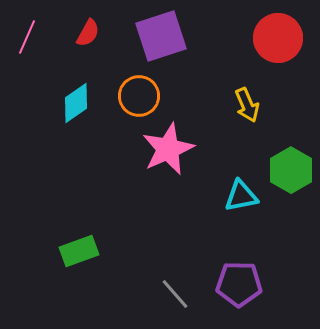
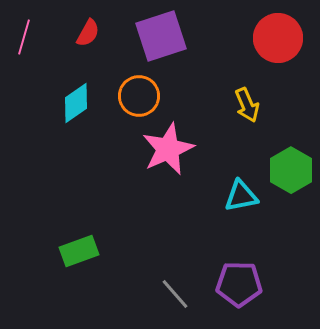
pink line: moved 3 px left; rotated 8 degrees counterclockwise
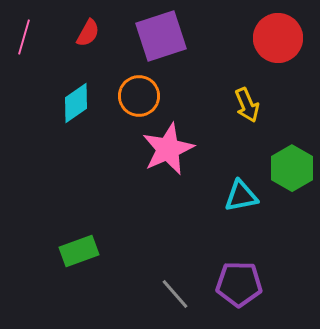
green hexagon: moved 1 px right, 2 px up
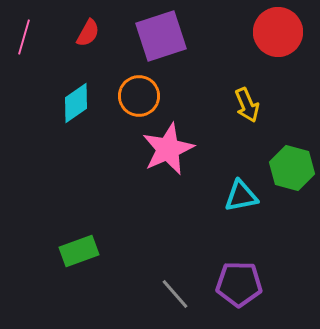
red circle: moved 6 px up
green hexagon: rotated 15 degrees counterclockwise
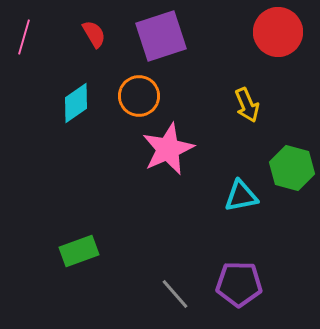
red semicircle: moved 6 px right, 1 px down; rotated 60 degrees counterclockwise
